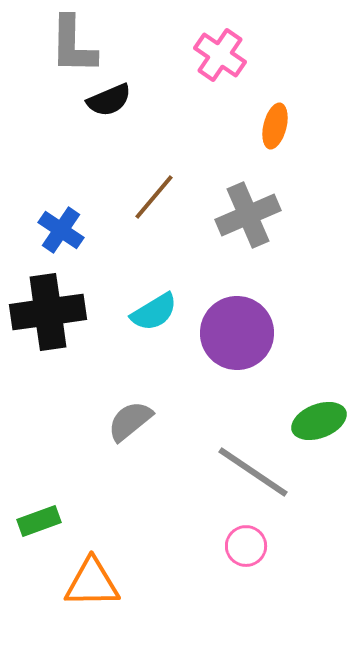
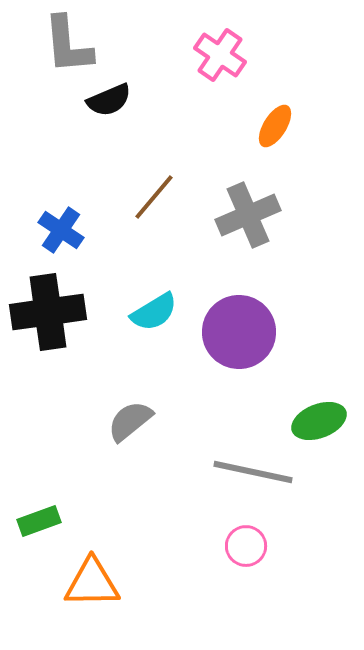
gray L-shape: moved 5 px left; rotated 6 degrees counterclockwise
orange ellipse: rotated 18 degrees clockwise
purple circle: moved 2 px right, 1 px up
gray line: rotated 22 degrees counterclockwise
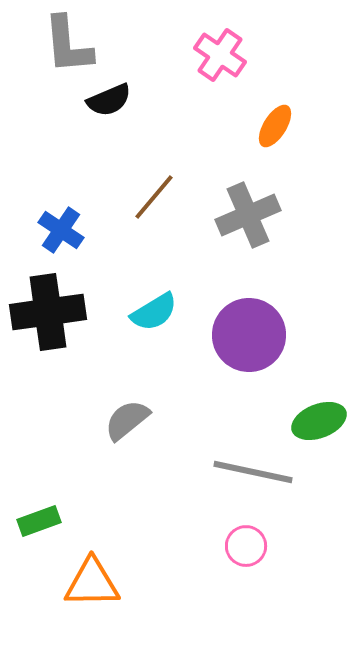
purple circle: moved 10 px right, 3 px down
gray semicircle: moved 3 px left, 1 px up
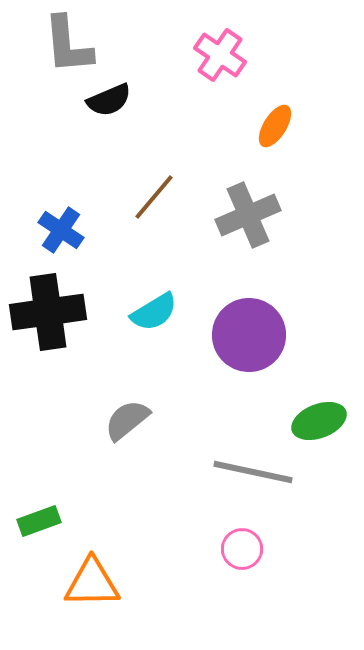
pink circle: moved 4 px left, 3 px down
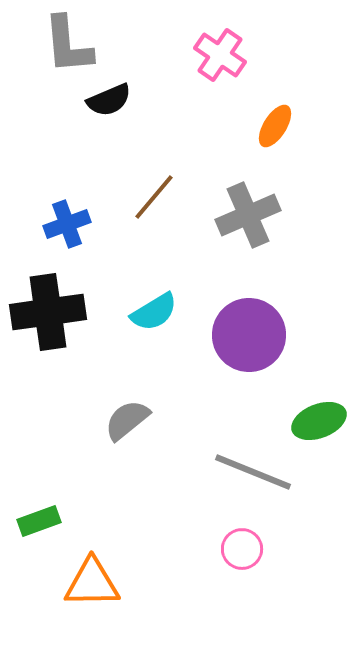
blue cross: moved 6 px right, 6 px up; rotated 36 degrees clockwise
gray line: rotated 10 degrees clockwise
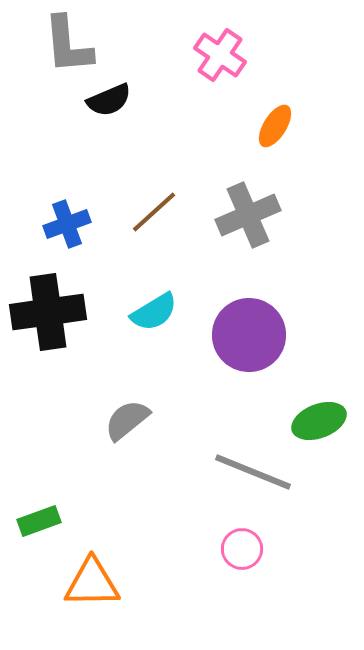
brown line: moved 15 px down; rotated 8 degrees clockwise
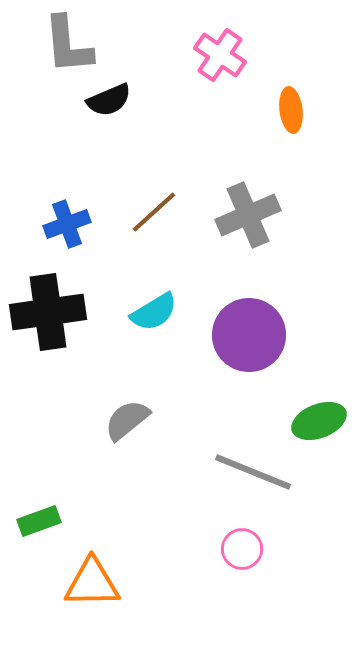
orange ellipse: moved 16 px right, 16 px up; rotated 39 degrees counterclockwise
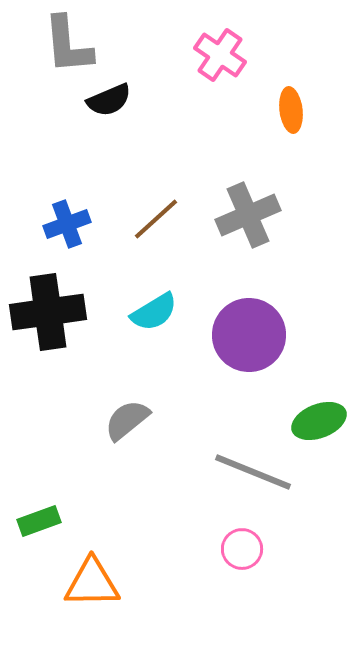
brown line: moved 2 px right, 7 px down
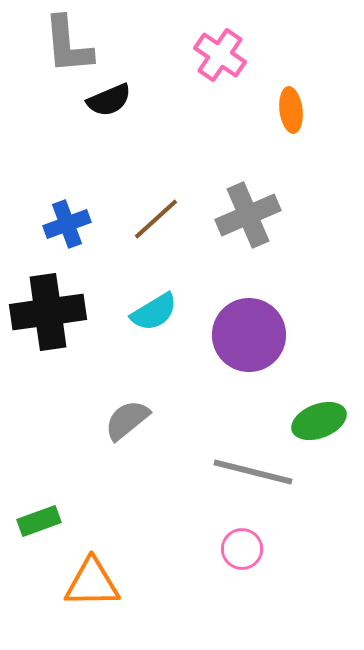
gray line: rotated 8 degrees counterclockwise
